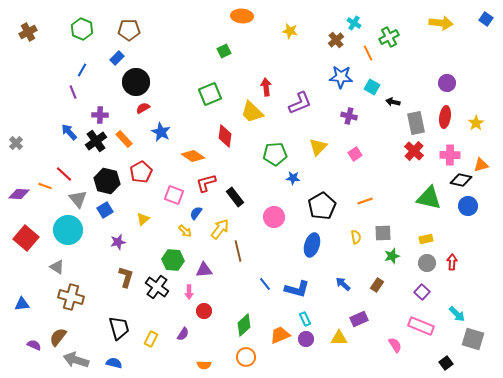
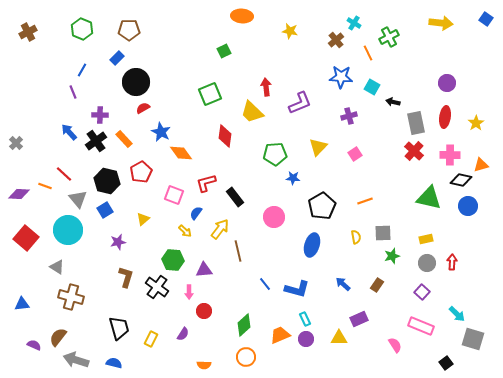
purple cross at (349, 116): rotated 28 degrees counterclockwise
orange diamond at (193, 156): moved 12 px left, 3 px up; rotated 20 degrees clockwise
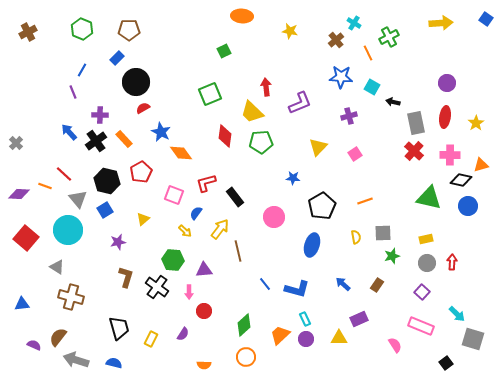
yellow arrow at (441, 23): rotated 10 degrees counterclockwise
green pentagon at (275, 154): moved 14 px left, 12 px up
orange trapezoid at (280, 335): rotated 20 degrees counterclockwise
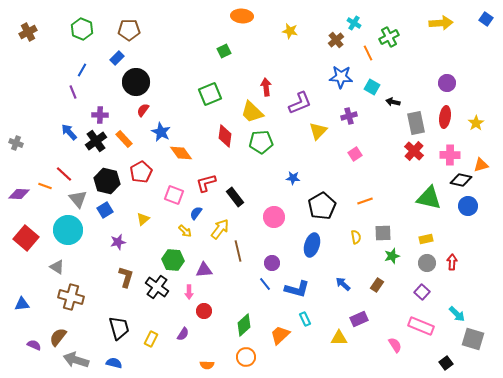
red semicircle at (143, 108): moved 2 px down; rotated 24 degrees counterclockwise
gray cross at (16, 143): rotated 24 degrees counterclockwise
yellow triangle at (318, 147): moved 16 px up
purple circle at (306, 339): moved 34 px left, 76 px up
orange semicircle at (204, 365): moved 3 px right
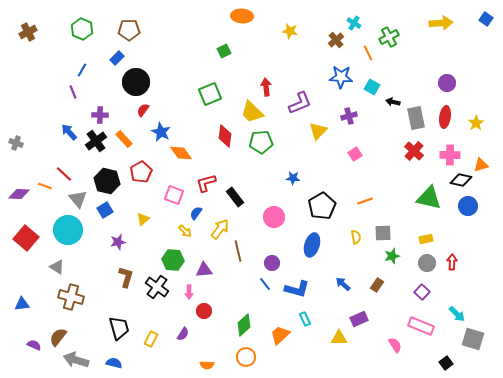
gray rectangle at (416, 123): moved 5 px up
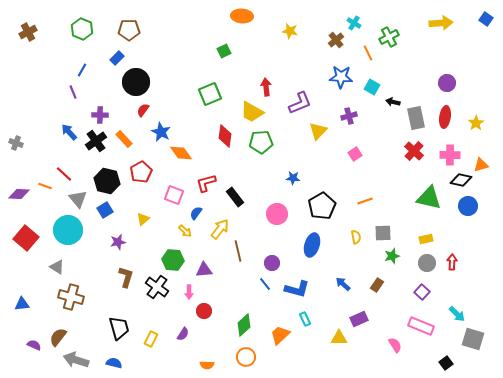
yellow trapezoid at (252, 112): rotated 15 degrees counterclockwise
pink circle at (274, 217): moved 3 px right, 3 px up
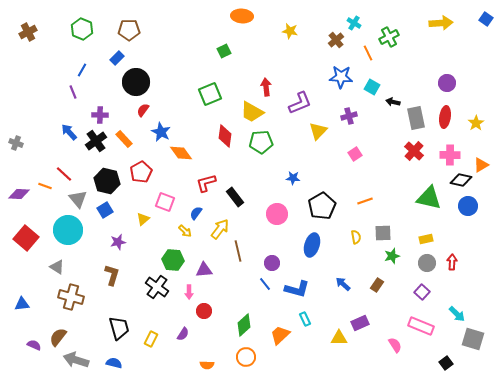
orange triangle at (481, 165): rotated 14 degrees counterclockwise
pink square at (174, 195): moved 9 px left, 7 px down
brown L-shape at (126, 277): moved 14 px left, 2 px up
purple rectangle at (359, 319): moved 1 px right, 4 px down
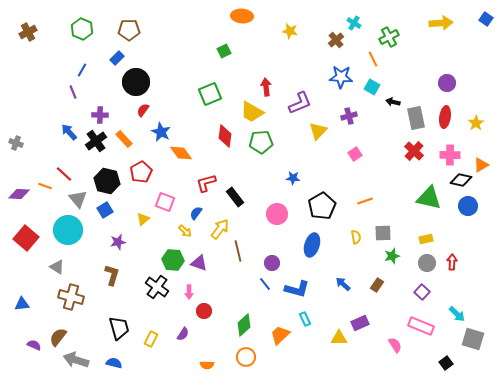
orange line at (368, 53): moved 5 px right, 6 px down
purple triangle at (204, 270): moved 5 px left, 7 px up; rotated 24 degrees clockwise
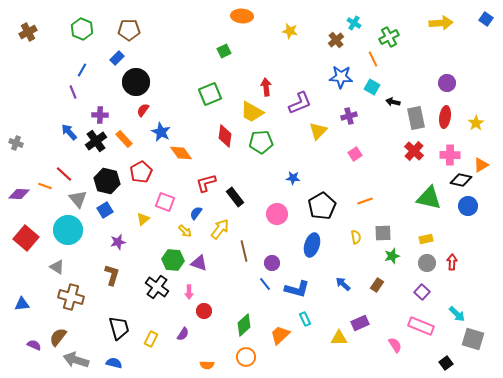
brown line at (238, 251): moved 6 px right
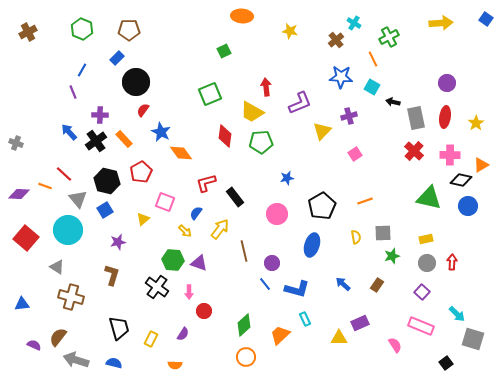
yellow triangle at (318, 131): moved 4 px right
blue star at (293, 178): moved 6 px left; rotated 16 degrees counterclockwise
orange semicircle at (207, 365): moved 32 px left
